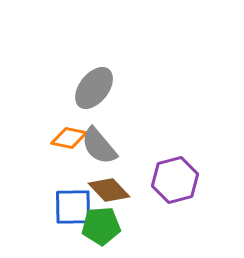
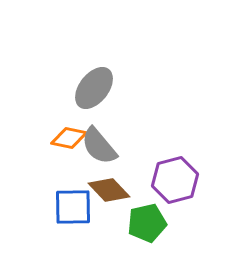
green pentagon: moved 46 px right, 3 px up; rotated 9 degrees counterclockwise
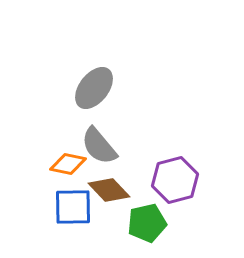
orange diamond: moved 1 px left, 26 px down
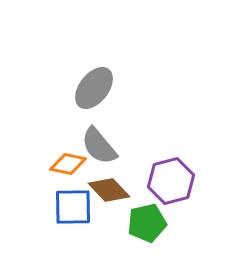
purple hexagon: moved 4 px left, 1 px down
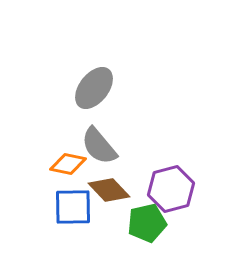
purple hexagon: moved 8 px down
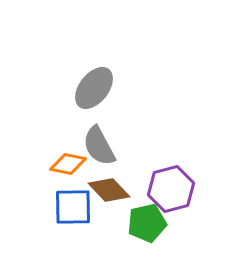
gray semicircle: rotated 12 degrees clockwise
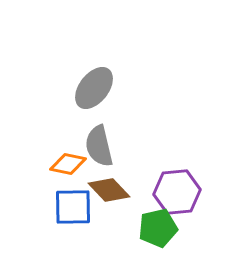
gray semicircle: rotated 15 degrees clockwise
purple hexagon: moved 6 px right, 3 px down; rotated 9 degrees clockwise
green pentagon: moved 11 px right, 5 px down
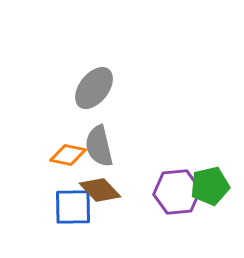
orange diamond: moved 9 px up
brown diamond: moved 9 px left
green pentagon: moved 52 px right, 42 px up
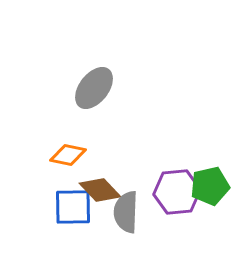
gray semicircle: moved 27 px right, 66 px down; rotated 15 degrees clockwise
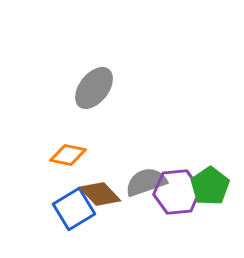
green pentagon: rotated 21 degrees counterclockwise
brown diamond: moved 4 px down
blue square: moved 1 px right, 2 px down; rotated 30 degrees counterclockwise
gray semicircle: moved 20 px right, 30 px up; rotated 69 degrees clockwise
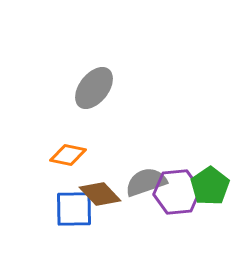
blue square: rotated 30 degrees clockwise
